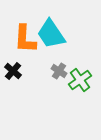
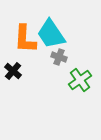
gray cross: moved 14 px up; rotated 14 degrees counterclockwise
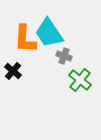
cyan trapezoid: moved 2 px left, 1 px up
gray cross: moved 5 px right, 1 px up
green cross: rotated 15 degrees counterclockwise
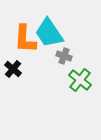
black cross: moved 2 px up
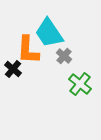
orange L-shape: moved 3 px right, 11 px down
gray cross: rotated 21 degrees clockwise
green cross: moved 4 px down
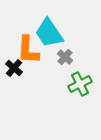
gray cross: moved 1 px right, 1 px down
black cross: moved 1 px right, 1 px up
green cross: rotated 25 degrees clockwise
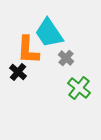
gray cross: moved 1 px right, 1 px down
black cross: moved 4 px right, 4 px down
green cross: moved 1 px left, 4 px down; rotated 25 degrees counterclockwise
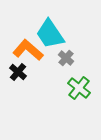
cyan trapezoid: moved 1 px right, 1 px down
orange L-shape: rotated 128 degrees clockwise
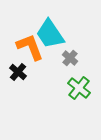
orange L-shape: moved 2 px right, 3 px up; rotated 28 degrees clockwise
gray cross: moved 4 px right
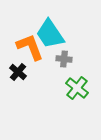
gray cross: moved 6 px left, 1 px down; rotated 35 degrees counterclockwise
green cross: moved 2 px left
